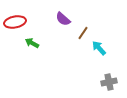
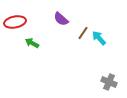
purple semicircle: moved 2 px left
cyan arrow: moved 10 px up
gray cross: rotated 35 degrees clockwise
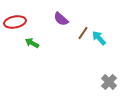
gray cross: rotated 21 degrees clockwise
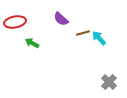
brown line: rotated 40 degrees clockwise
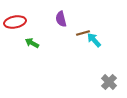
purple semicircle: rotated 35 degrees clockwise
cyan arrow: moved 5 px left, 2 px down
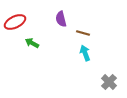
red ellipse: rotated 15 degrees counterclockwise
brown line: rotated 32 degrees clockwise
cyan arrow: moved 9 px left, 13 px down; rotated 21 degrees clockwise
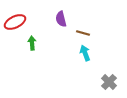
green arrow: rotated 56 degrees clockwise
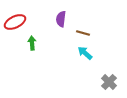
purple semicircle: rotated 21 degrees clockwise
cyan arrow: rotated 28 degrees counterclockwise
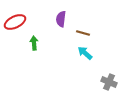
green arrow: moved 2 px right
gray cross: rotated 21 degrees counterclockwise
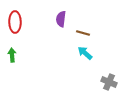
red ellipse: rotated 65 degrees counterclockwise
green arrow: moved 22 px left, 12 px down
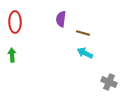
cyan arrow: rotated 14 degrees counterclockwise
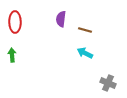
brown line: moved 2 px right, 3 px up
gray cross: moved 1 px left, 1 px down
